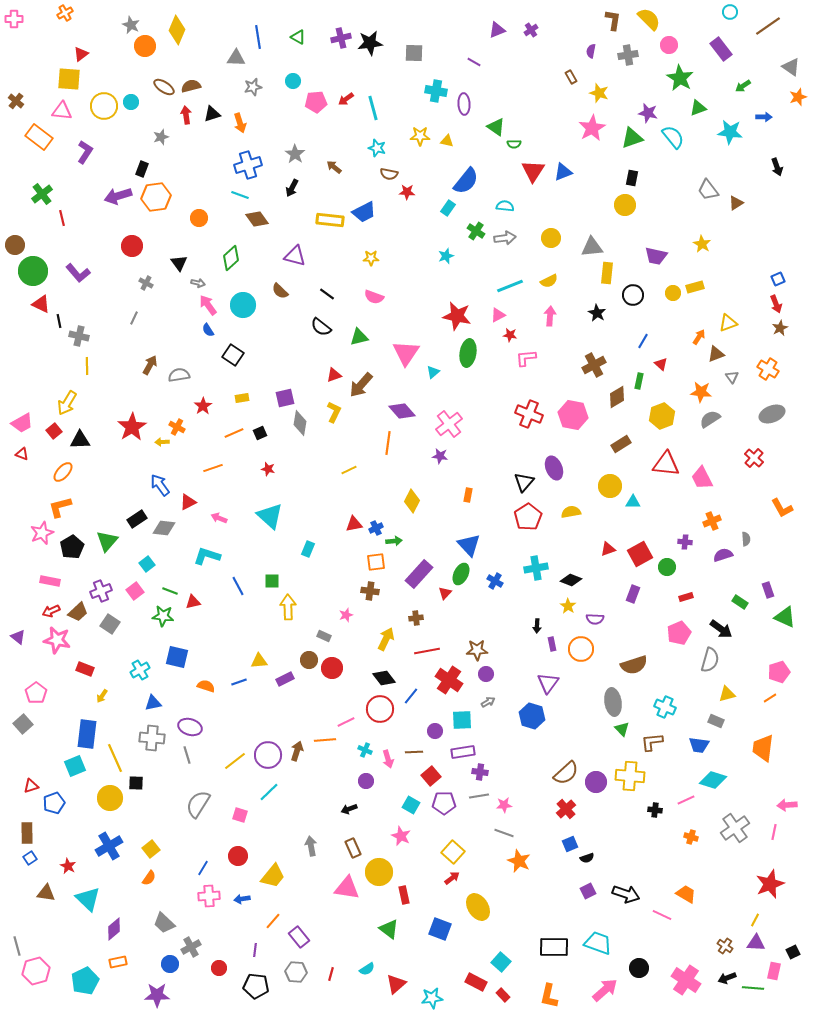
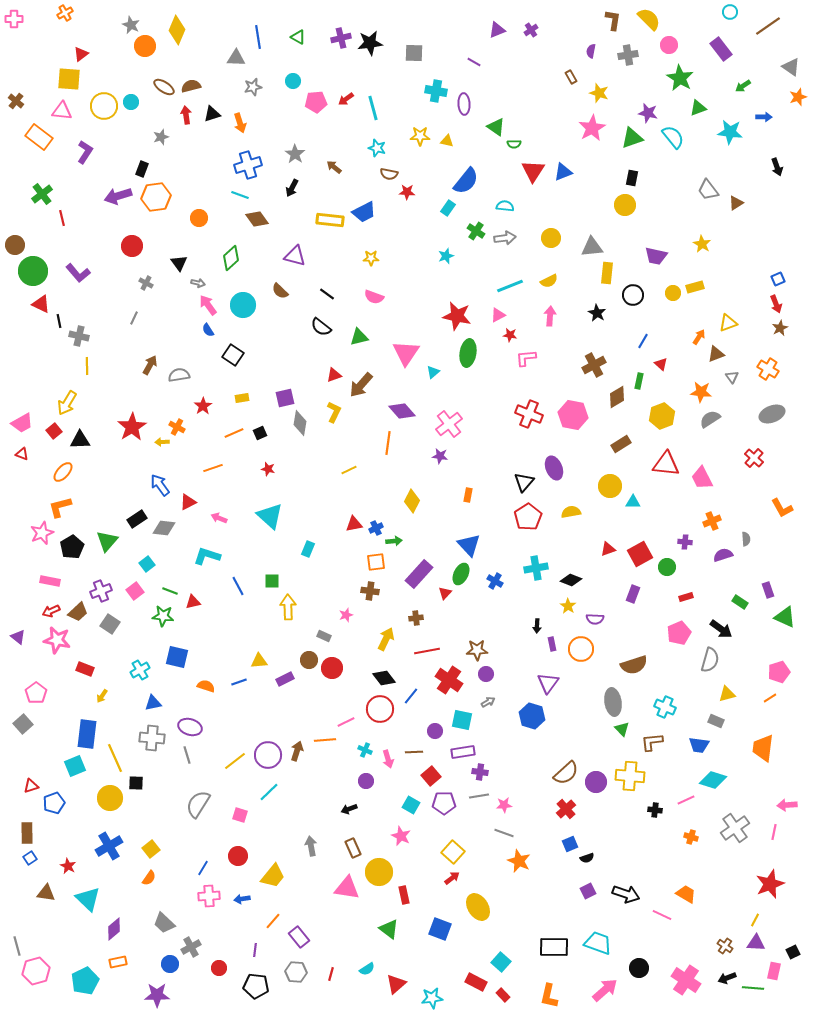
cyan square at (462, 720): rotated 15 degrees clockwise
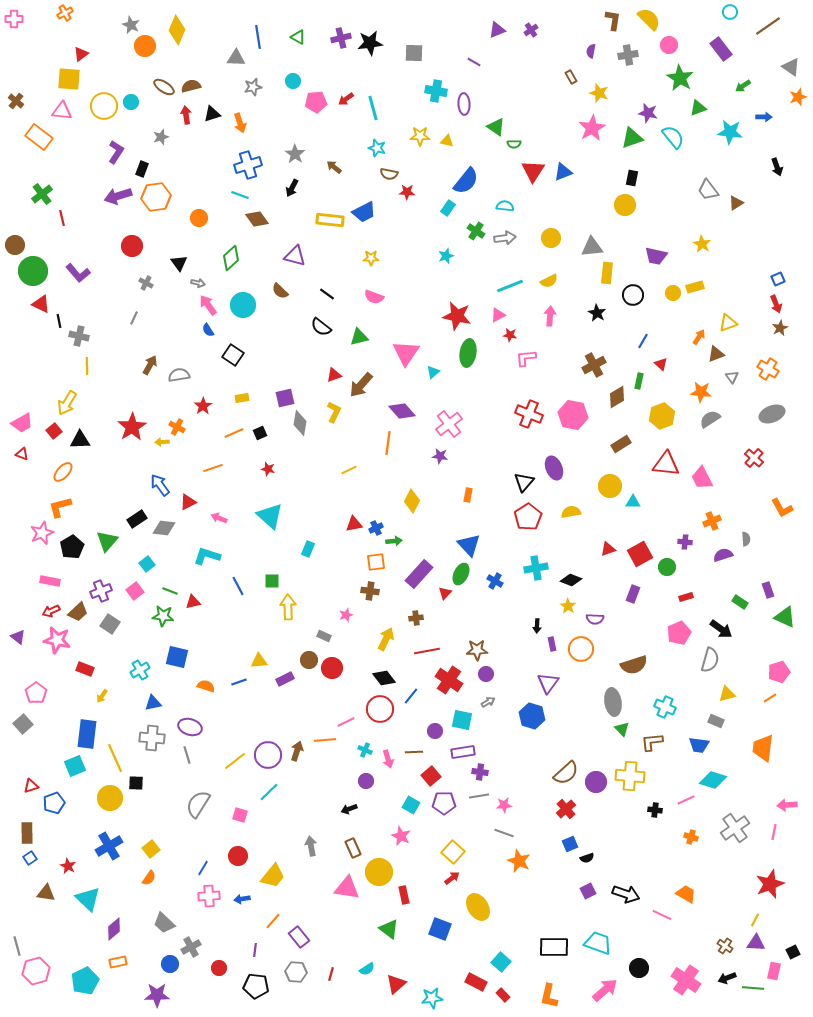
purple L-shape at (85, 152): moved 31 px right
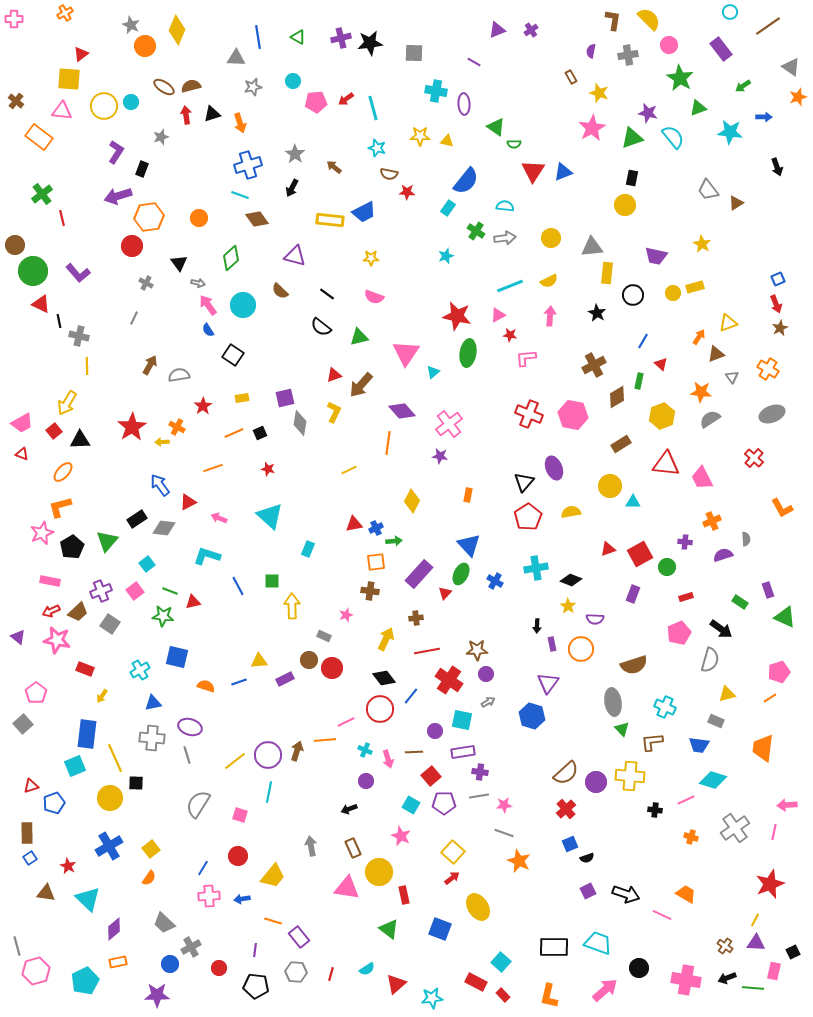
orange hexagon at (156, 197): moved 7 px left, 20 px down
yellow arrow at (288, 607): moved 4 px right, 1 px up
cyan line at (269, 792): rotated 35 degrees counterclockwise
orange line at (273, 921): rotated 66 degrees clockwise
pink cross at (686, 980): rotated 24 degrees counterclockwise
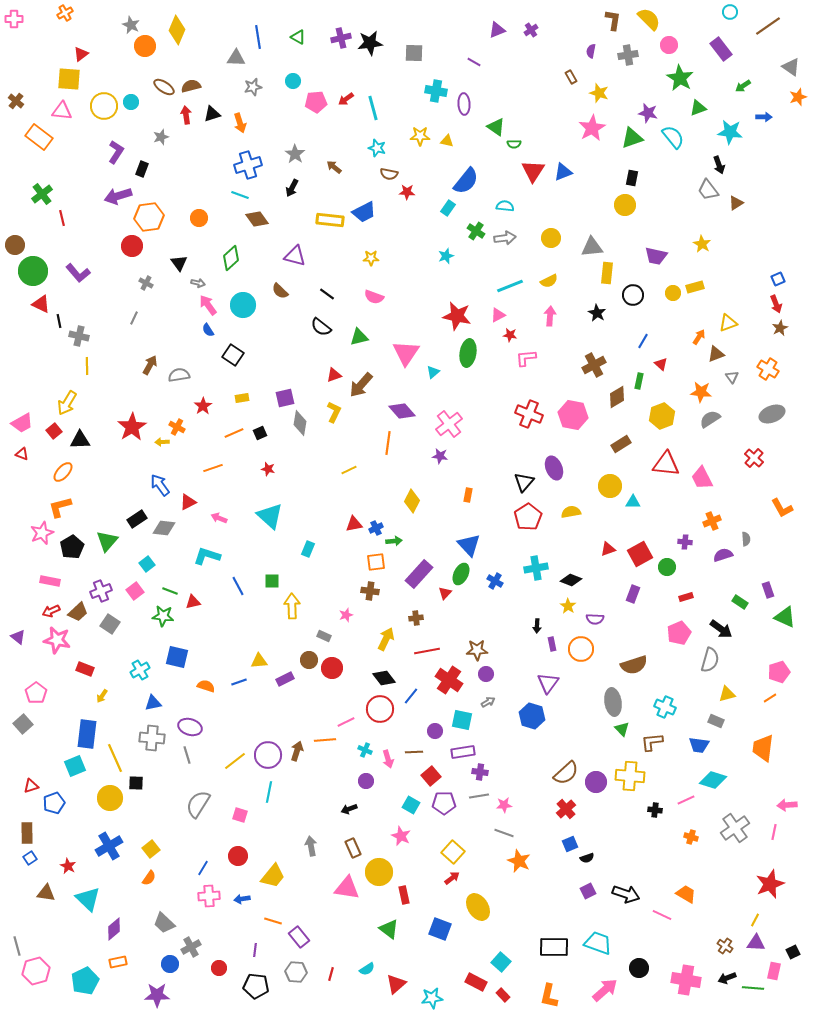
black arrow at (777, 167): moved 58 px left, 2 px up
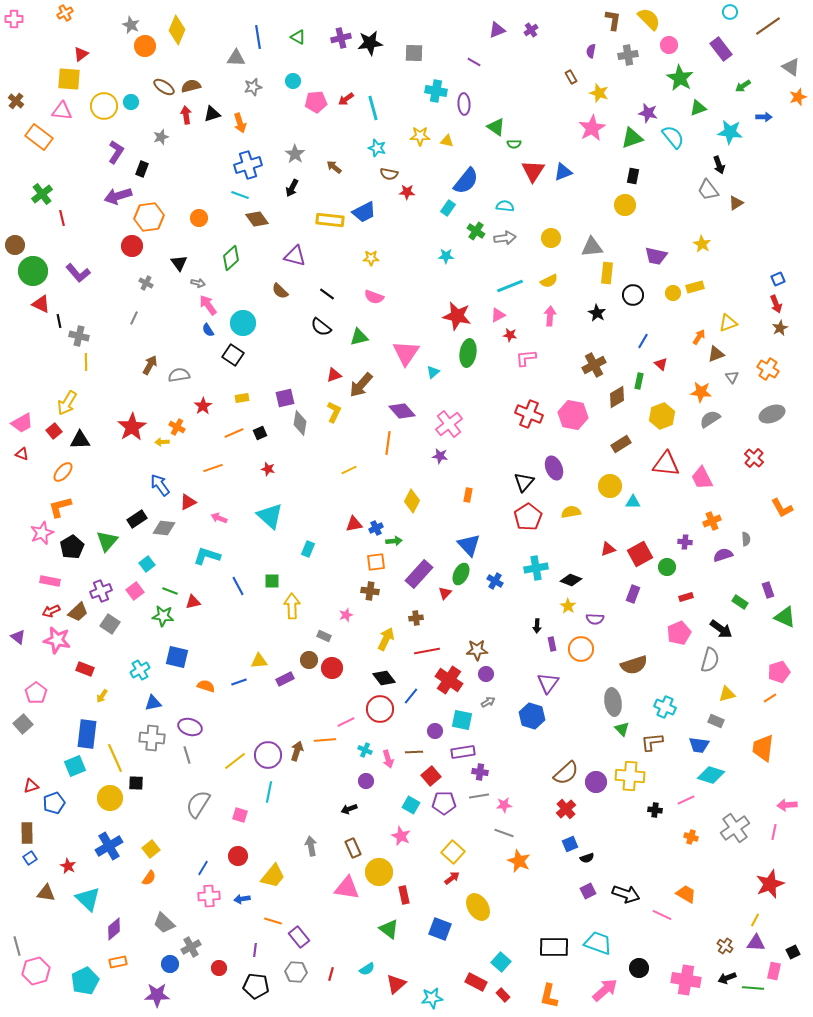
black rectangle at (632, 178): moved 1 px right, 2 px up
cyan star at (446, 256): rotated 21 degrees clockwise
cyan circle at (243, 305): moved 18 px down
yellow line at (87, 366): moved 1 px left, 4 px up
cyan diamond at (713, 780): moved 2 px left, 5 px up
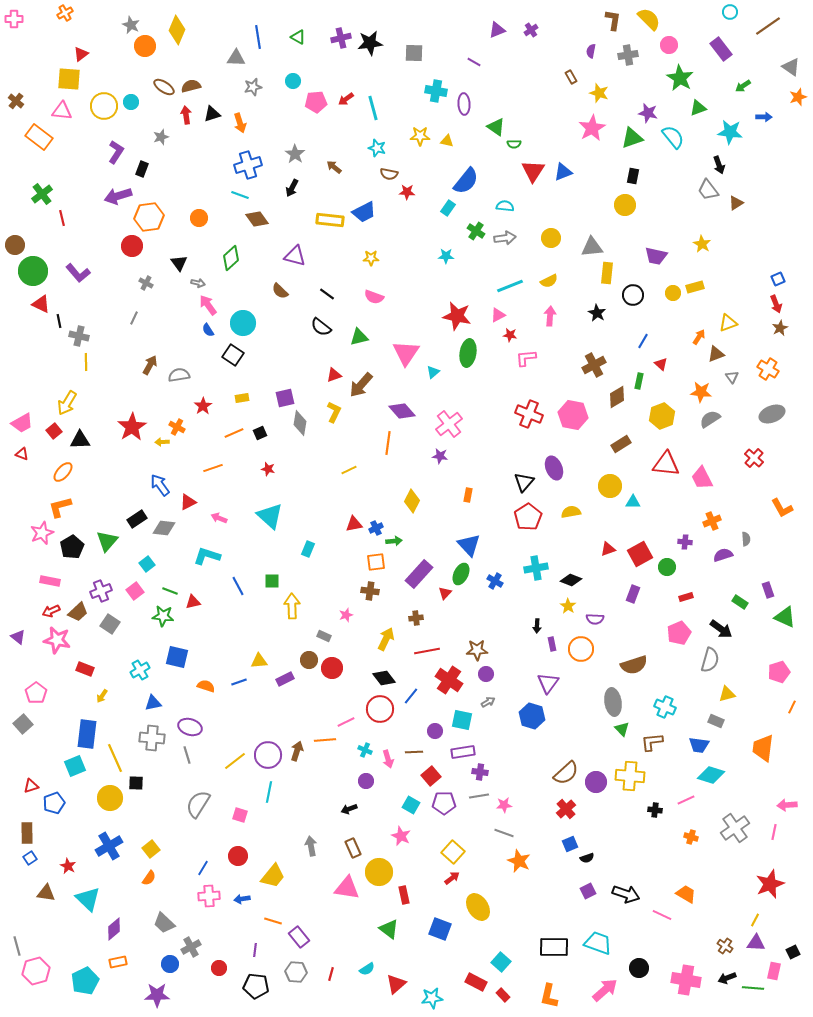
orange line at (770, 698): moved 22 px right, 9 px down; rotated 32 degrees counterclockwise
